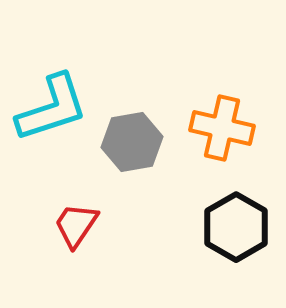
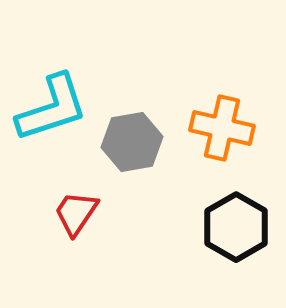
red trapezoid: moved 12 px up
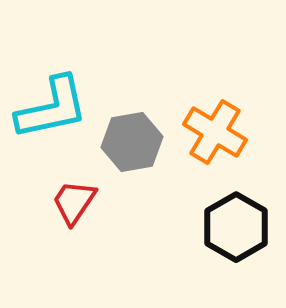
cyan L-shape: rotated 6 degrees clockwise
orange cross: moved 7 px left, 4 px down; rotated 18 degrees clockwise
red trapezoid: moved 2 px left, 11 px up
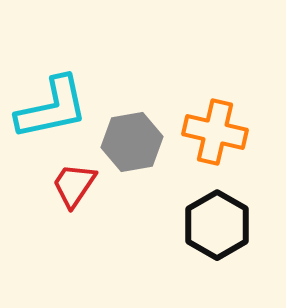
orange cross: rotated 18 degrees counterclockwise
red trapezoid: moved 17 px up
black hexagon: moved 19 px left, 2 px up
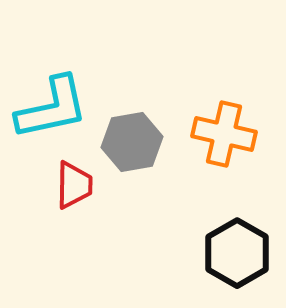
orange cross: moved 9 px right, 2 px down
red trapezoid: rotated 147 degrees clockwise
black hexagon: moved 20 px right, 28 px down
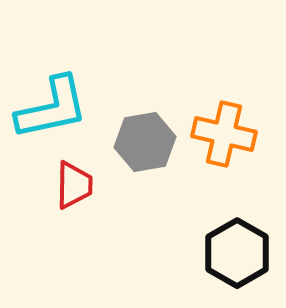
gray hexagon: moved 13 px right
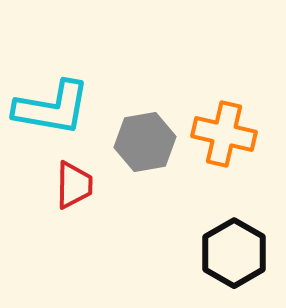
cyan L-shape: rotated 22 degrees clockwise
black hexagon: moved 3 px left
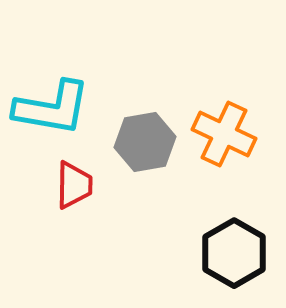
orange cross: rotated 12 degrees clockwise
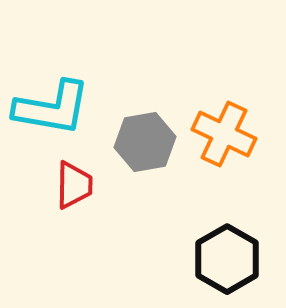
black hexagon: moved 7 px left, 6 px down
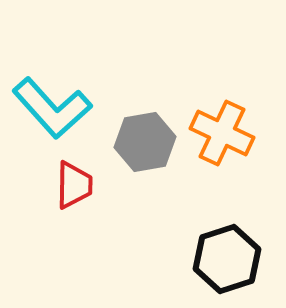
cyan L-shape: rotated 38 degrees clockwise
orange cross: moved 2 px left, 1 px up
black hexagon: rotated 12 degrees clockwise
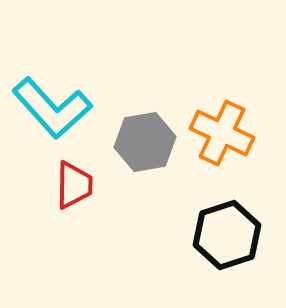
black hexagon: moved 24 px up
